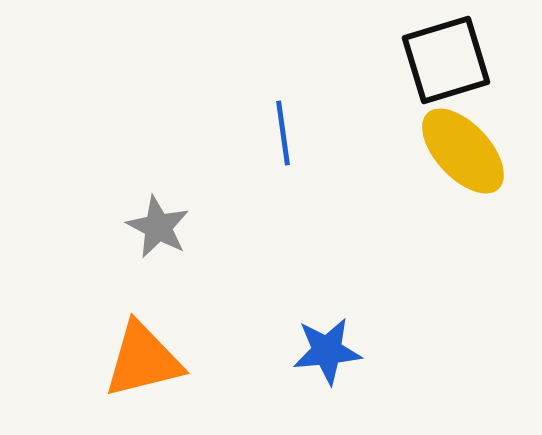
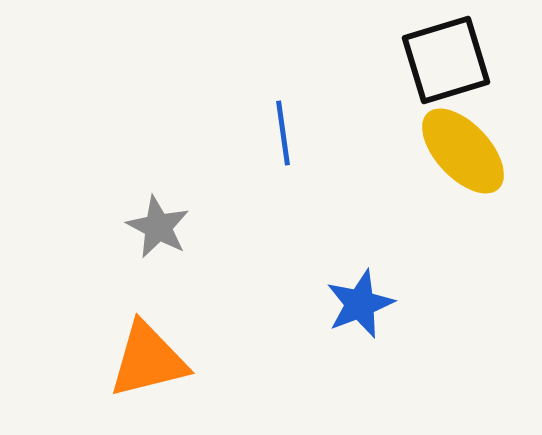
blue star: moved 33 px right, 47 px up; rotated 16 degrees counterclockwise
orange triangle: moved 5 px right
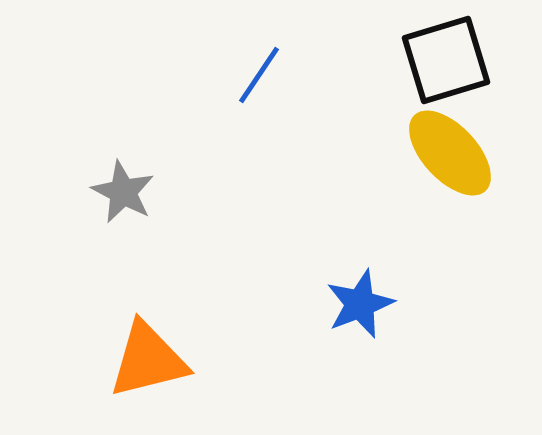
blue line: moved 24 px left, 58 px up; rotated 42 degrees clockwise
yellow ellipse: moved 13 px left, 2 px down
gray star: moved 35 px left, 35 px up
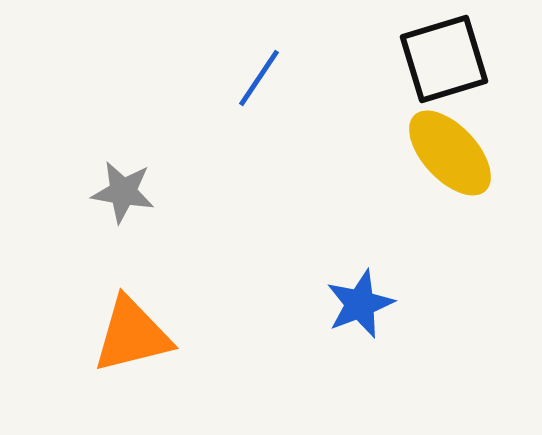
black square: moved 2 px left, 1 px up
blue line: moved 3 px down
gray star: rotated 18 degrees counterclockwise
orange triangle: moved 16 px left, 25 px up
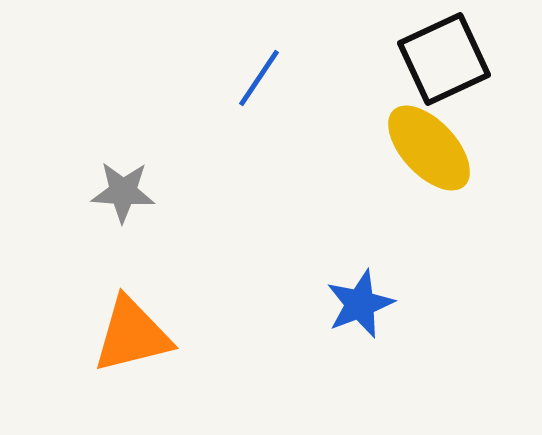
black square: rotated 8 degrees counterclockwise
yellow ellipse: moved 21 px left, 5 px up
gray star: rotated 6 degrees counterclockwise
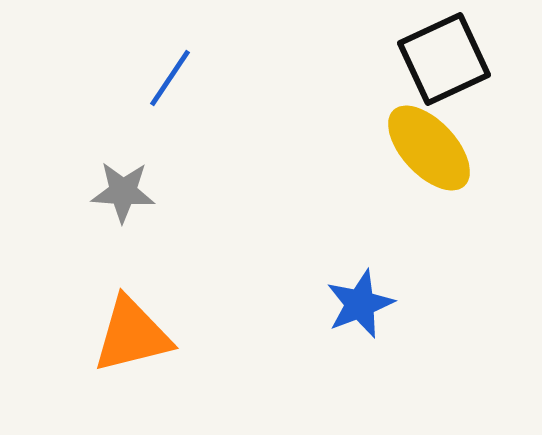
blue line: moved 89 px left
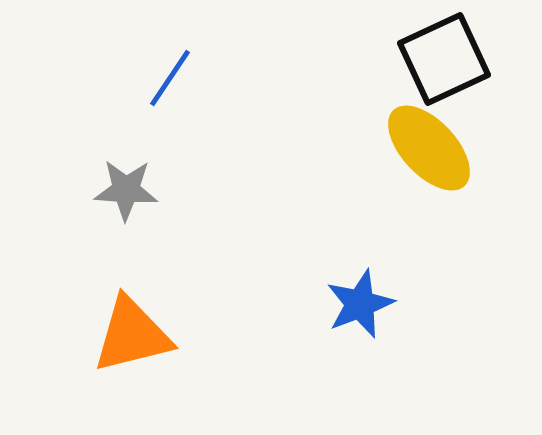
gray star: moved 3 px right, 2 px up
